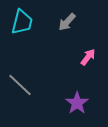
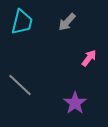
pink arrow: moved 1 px right, 1 px down
purple star: moved 2 px left
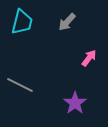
gray line: rotated 16 degrees counterclockwise
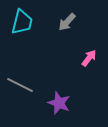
purple star: moved 16 px left; rotated 15 degrees counterclockwise
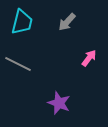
gray line: moved 2 px left, 21 px up
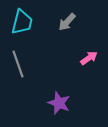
pink arrow: rotated 18 degrees clockwise
gray line: rotated 44 degrees clockwise
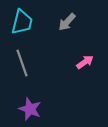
pink arrow: moved 4 px left, 4 px down
gray line: moved 4 px right, 1 px up
purple star: moved 29 px left, 6 px down
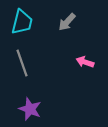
pink arrow: rotated 126 degrees counterclockwise
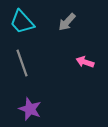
cyan trapezoid: rotated 124 degrees clockwise
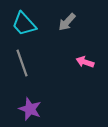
cyan trapezoid: moved 2 px right, 2 px down
